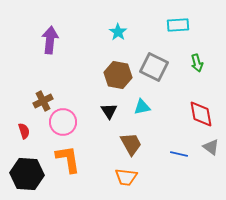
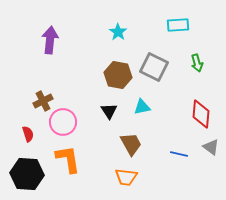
red diamond: rotated 16 degrees clockwise
red semicircle: moved 4 px right, 3 px down
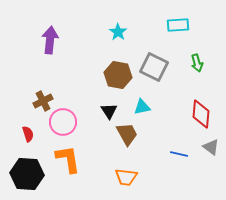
brown trapezoid: moved 4 px left, 10 px up
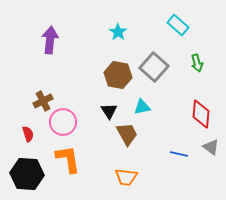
cyan rectangle: rotated 45 degrees clockwise
gray square: rotated 16 degrees clockwise
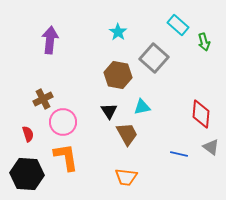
green arrow: moved 7 px right, 21 px up
gray square: moved 9 px up
brown cross: moved 2 px up
orange L-shape: moved 2 px left, 2 px up
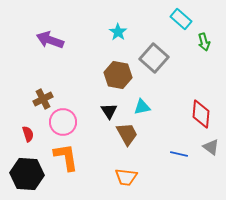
cyan rectangle: moved 3 px right, 6 px up
purple arrow: rotated 76 degrees counterclockwise
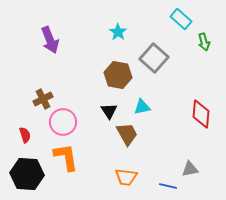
purple arrow: rotated 132 degrees counterclockwise
red semicircle: moved 3 px left, 1 px down
gray triangle: moved 21 px left, 22 px down; rotated 48 degrees counterclockwise
blue line: moved 11 px left, 32 px down
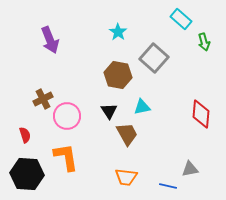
pink circle: moved 4 px right, 6 px up
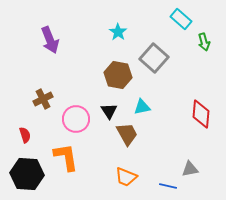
pink circle: moved 9 px right, 3 px down
orange trapezoid: rotated 15 degrees clockwise
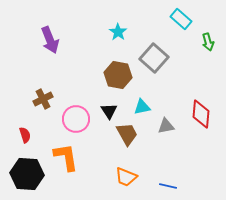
green arrow: moved 4 px right
gray triangle: moved 24 px left, 43 px up
